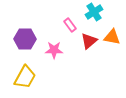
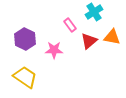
purple hexagon: rotated 25 degrees clockwise
yellow trapezoid: rotated 85 degrees counterclockwise
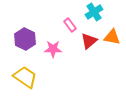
pink star: moved 1 px left, 1 px up
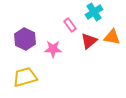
yellow trapezoid: rotated 50 degrees counterclockwise
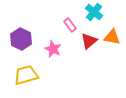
cyan cross: rotated 18 degrees counterclockwise
purple hexagon: moved 4 px left
pink star: rotated 24 degrees clockwise
yellow trapezoid: moved 1 px right, 2 px up
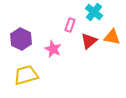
pink rectangle: rotated 56 degrees clockwise
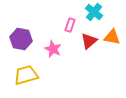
purple hexagon: rotated 15 degrees counterclockwise
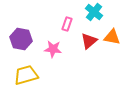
pink rectangle: moved 3 px left, 1 px up
pink star: rotated 18 degrees counterclockwise
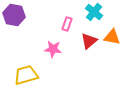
purple hexagon: moved 7 px left, 24 px up
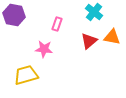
pink rectangle: moved 10 px left
pink star: moved 9 px left
